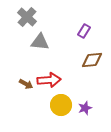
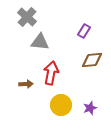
red arrow: moved 2 px right, 7 px up; rotated 75 degrees counterclockwise
brown arrow: rotated 32 degrees counterclockwise
purple star: moved 5 px right
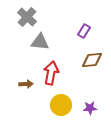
purple star: rotated 16 degrees clockwise
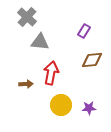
purple star: moved 1 px left
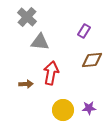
yellow circle: moved 2 px right, 5 px down
